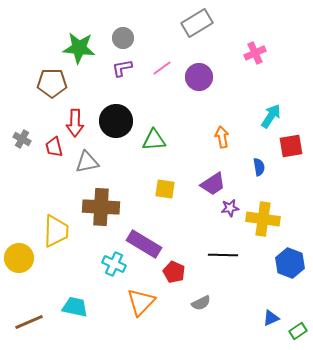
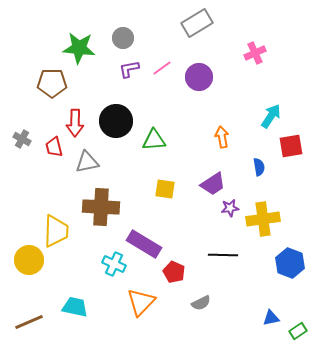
purple L-shape: moved 7 px right, 1 px down
yellow cross: rotated 16 degrees counterclockwise
yellow circle: moved 10 px right, 2 px down
blue triangle: rotated 12 degrees clockwise
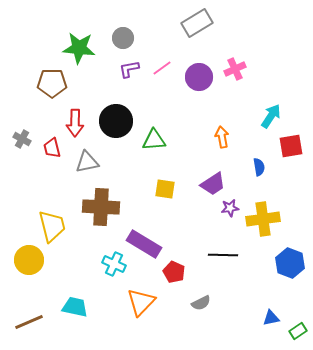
pink cross: moved 20 px left, 16 px down
red trapezoid: moved 2 px left, 1 px down
yellow trapezoid: moved 4 px left, 5 px up; rotated 16 degrees counterclockwise
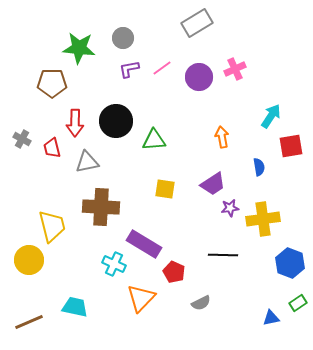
orange triangle: moved 4 px up
green rectangle: moved 28 px up
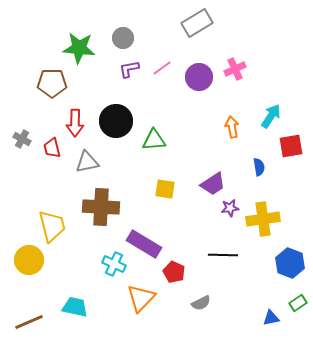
orange arrow: moved 10 px right, 10 px up
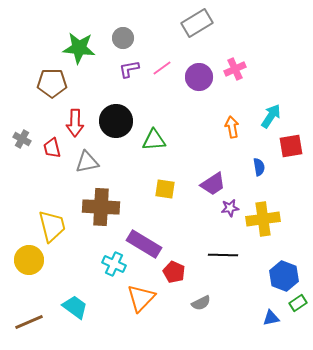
blue hexagon: moved 6 px left, 13 px down
cyan trapezoid: rotated 24 degrees clockwise
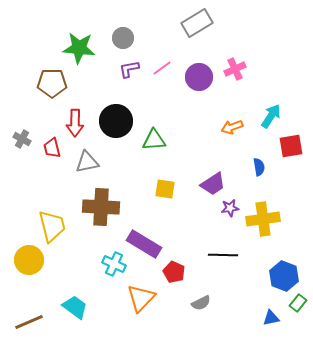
orange arrow: rotated 100 degrees counterclockwise
green rectangle: rotated 18 degrees counterclockwise
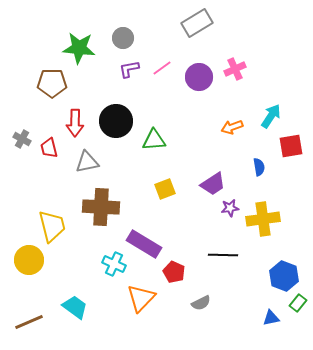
red trapezoid: moved 3 px left
yellow square: rotated 30 degrees counterclockwise
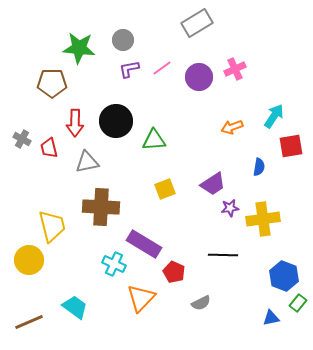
gray circle: moved 2 px down
cyan arrow: moved 3 px right
blue semicircle: rotated 18 degrees clockwise
